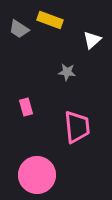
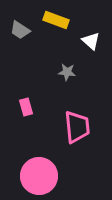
yellow rectangle: moved 6 px right
gray trapezoid: moved 1 px right, 1 px down
white triangle: moved 1 px left, 1 px down; rotated 36 degrees counterclockwise
pink circle: moved 2 px right, 1 px down
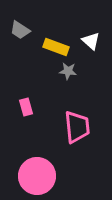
yellow rectangle: moved 27 px down
gray star: moved 1 px right, 1 px up
pink circle: moved 2 px left
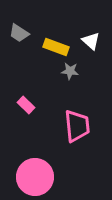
gray trapezoid: moved 1 px left, 3 px down
gray star: moved 2 px right
pink rectangle: moved 2 px up; rotated 30 degrees counterclockwise
pink trapezoid: moved 1 px up
pink circle: moved 2 px left, 1 px down
